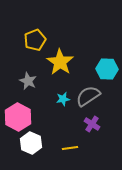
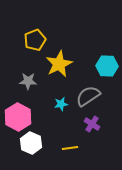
yellow star: moved 1 px left, 2 px down; rotated 12 degrees clockwise
cyan hexagon: moved 3 px up
gray star: rotated 24 degrees counterclockwise
cyan star: moved 2 px left, 5 px down
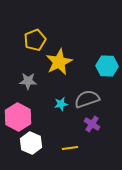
yellow star: moved 2 px up
gray semicircle: moved 1 px left, 3 px down; rotated 15 degrees clockwise
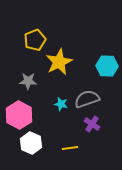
cyan star: rotated 24 degrees clockwise
pink hexagon: moved 1 px right, 2 px up
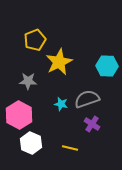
yellow line: rotated 21 degrees clockwise
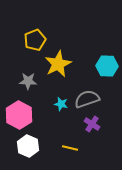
yellow star: moved 1 px left, 2 px down
white hexagon: moved 3 px left, 3 px down
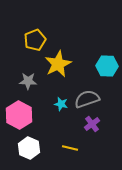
purple cross: rotated 21 degrees clockwise
white hexagon: moved 1 px right, 2 px down
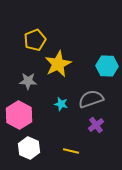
gray semicircle: moved 4 px right
purple cross: moved 4 px right, 1 px down
yellow line: moved 1 px right, 3 px down
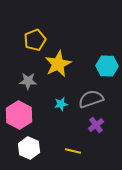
cyan star: rotated 24 degrees counterclockwise
yellow line: moved 2 px right
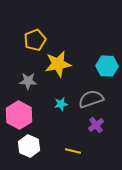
yellow star: rotated 16 degrees clockwise
white hexagon: moved 2 px up
